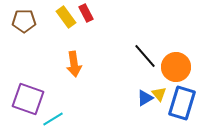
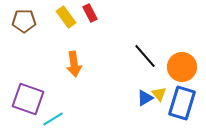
red rectangle: moved 4 px right
orange circle: moved 6 px right
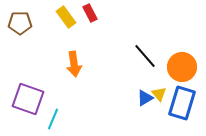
brown pentagon: moved 4 px left, 2 px down
cyan line: rotated 35 degrees counterclockwise
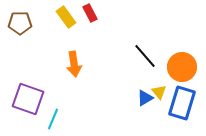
yellow triangle: moved 2 px up
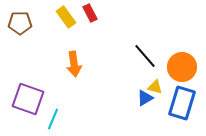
yellow triangle: moved 4 px left, 5 px up; rotated 35 degrees counterclockwise
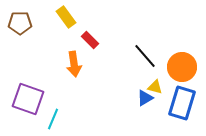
red rectangle: moved 27 px down; rotated 18 degrees counterclockwise
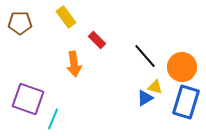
red rectangle: moved 7 px right
blue rectangle: moved 4 px right, 1 px up
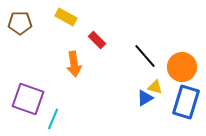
yellow rectangle: rotated 25 degrees counterclockwise
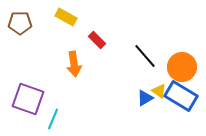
yellow triangle: moved 4 px right, 4 px down; rotated 21 degrees clockwise
blue rectangle: moved 5 px left, 6 px up; rotated 76 degrees counterclockwise
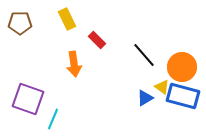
yellow rectangle: moved 1 px right, 2 px down; rotated 35 degrees clockwise
black line: moved 1 px left, 1 px up
yellow triangle: moved 3 px right, 4 px up
blue rectangle: moved 2 px right; rotated 16 degrees counterclockwise
